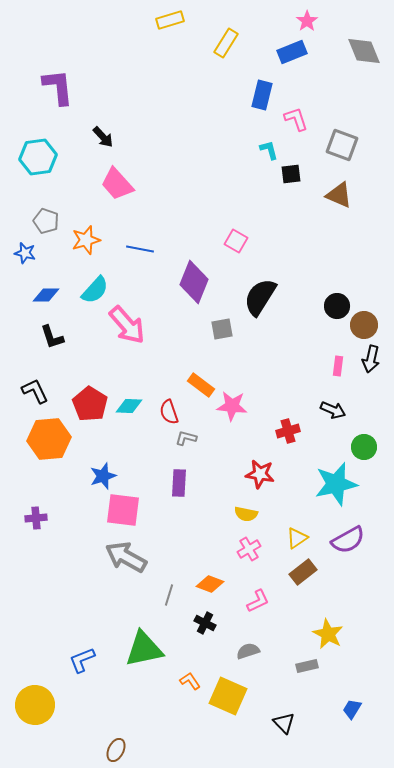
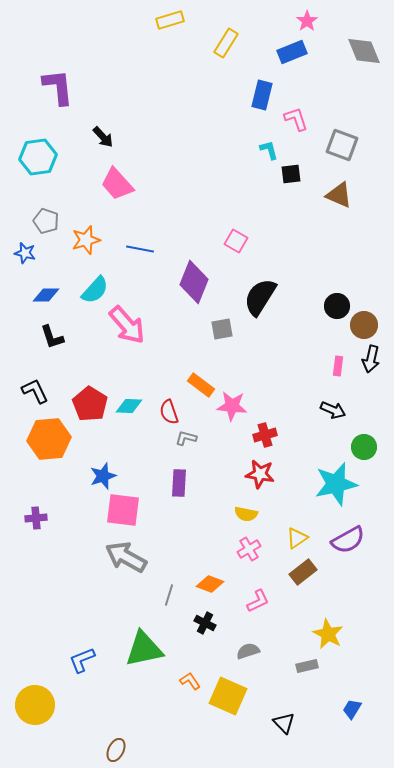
red cross at (288, 431): moved 23 px left, 4 px down
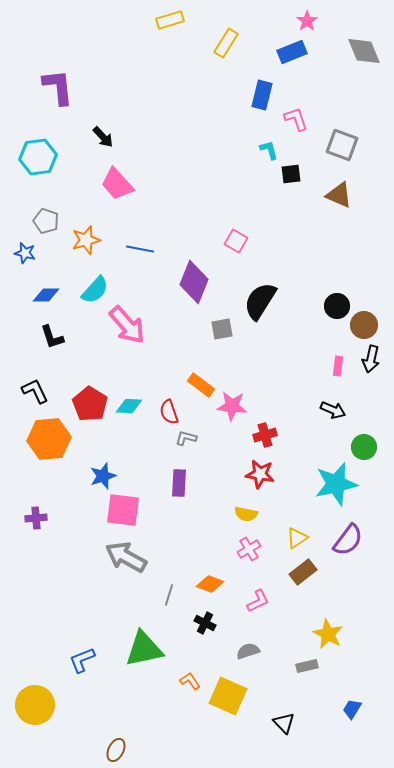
black semicircle at (260, 297): moved 4 px down
purple semicircle at (348, 540): rotated 24 degrees counterclockwise
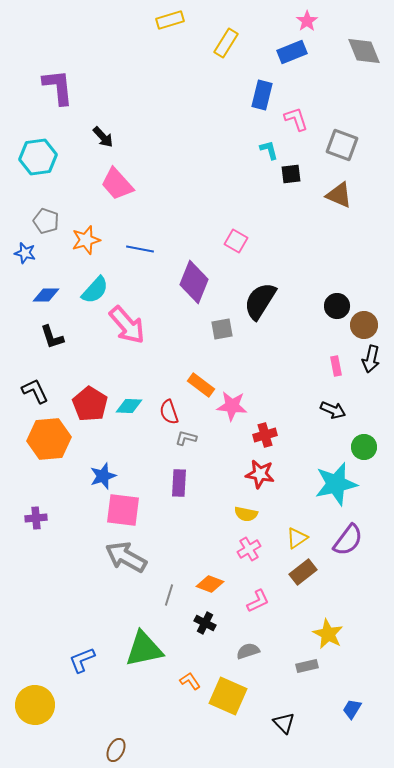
pink rectangle at (338, 366): moved 2 px left; rotated 18 degrees counterclockwise
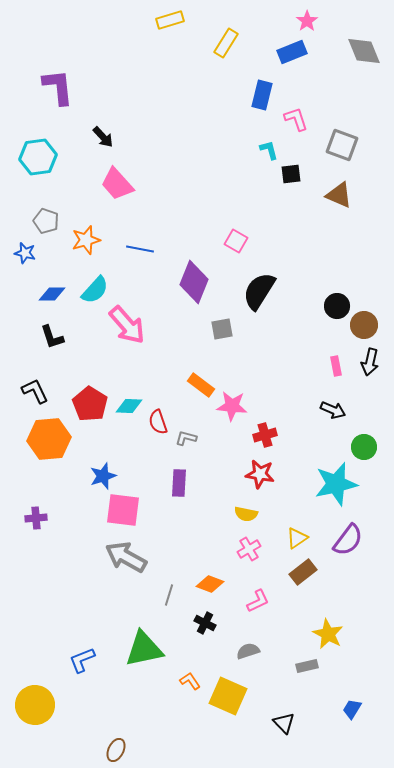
blue diamond at (46, 295): moved 6 px right, 1 px up
black semicircle at (260, 301): moved 1 px left, 10 px up
black arrow at (371, 359): moved 1 px left, 3 px down
red semicircle at (169, 412): moved 11 px left, 10 px down
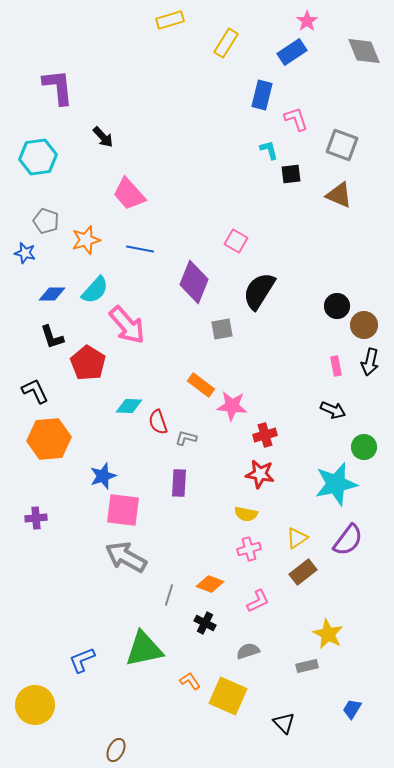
blue rectangle at (292, 52): rotated 12 degrees counterclockwise
pink trapezoid at (117, 184): moved 12 px right, 10 px down
red pentagon at (90, 404): moved 2 px left, 41 px up
pink cross at (249, 549): rotated 15 degrees clockwise
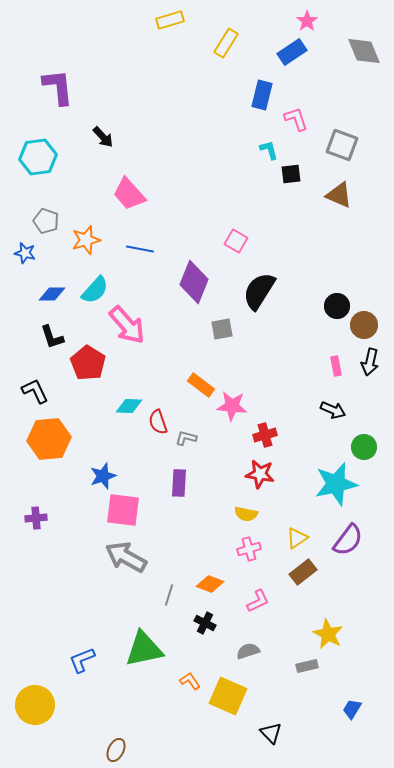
black triangle at (284, 723): moved 13 px left, 10 px down
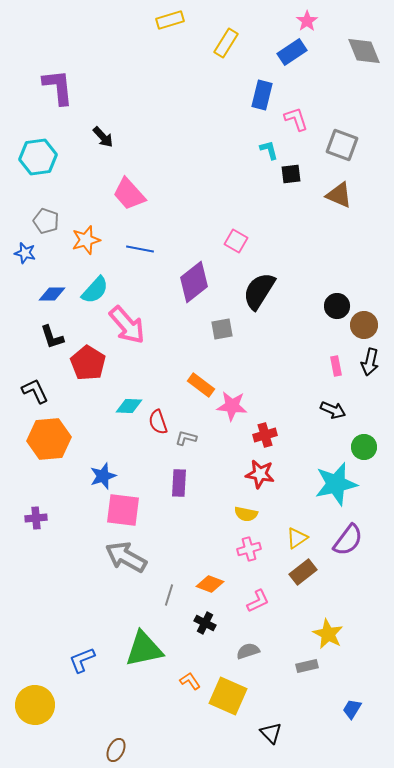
purple diamond at (194, 282): rotated 30 degrees clockwise
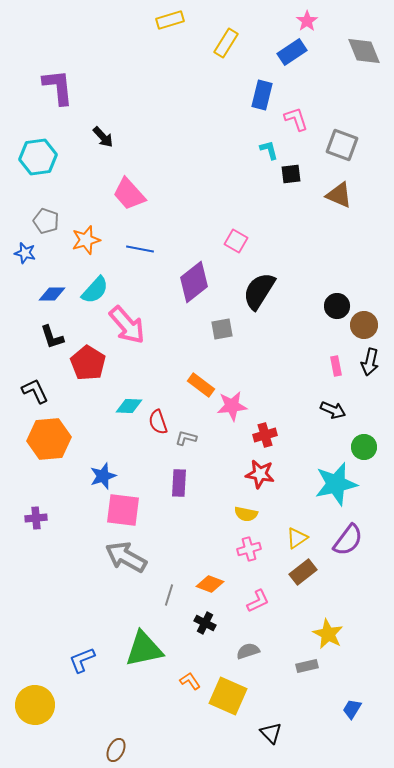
pink star at (232, 406): rotated 12 degrees counterclockwise
